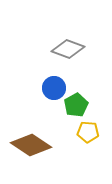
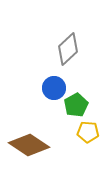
gray diamond: rotated 64 degrees counterclockwise
brown diamond: moved 2 px left
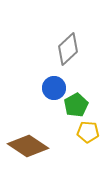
brown diamond: moved 1 px left, 1 px down
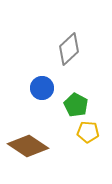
gray diamond: moved 1 px right
blue circle: moved 12 px left
green pentagon: rotated 15 degrees counterclockwise
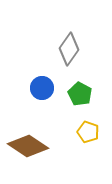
gray diamond: rotated 12 degrees counterclockwise
green pentagon: moved 4 px right, 11 px up
yellow pentagon: rotated 15 degrees clockwise
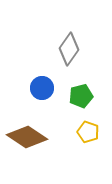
green pentagon: moved 1 px right, 2 px down; rotated 30 degrees clockwise
brown diamond: moved 1 px left, 9 px up
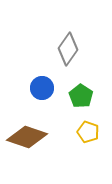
gray diamond: moved 1 px left
green pentagon: rotated 25 degrees counterclockwise
brown diamond: rotated 15 degrees counterclockwise
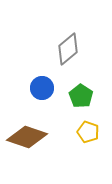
gray diamond: rotated 16 degrees clockwise
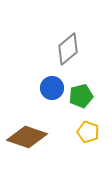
blue circle: moved 10 px right
green pentagon: rotated 25 degrees clockwise
